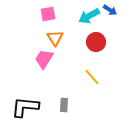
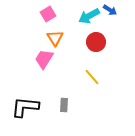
pink square: rotated 21 degrees counterclockwise
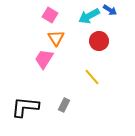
pink square: moved 2 px right, 1 px down; rotated 28 degrees counterclockwise
orange triangle: moved 1 px right
red circle: moved 3 px right, 1 px up
gray rectangle: rotated 24 degrees clockwise
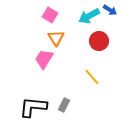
black L-shape: moved 8 px right
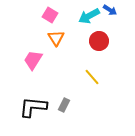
pink trapezoid: moved 11 px left, 1 px down
